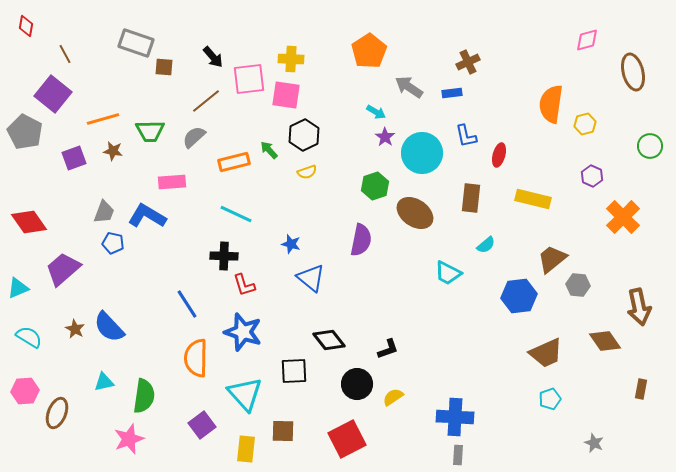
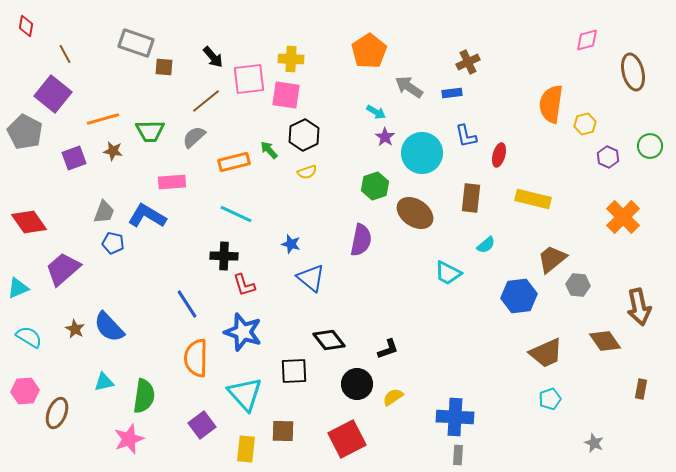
purple hexagon at (592, 176): moved 16 px right, 19 px up
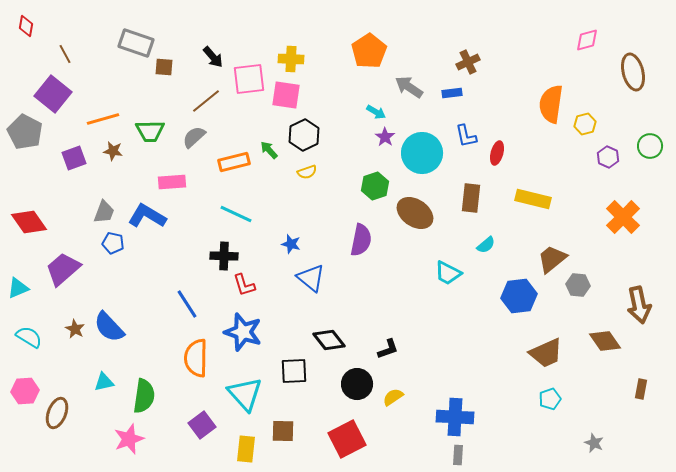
red ellipse at (499, 155): moved 2 px left, 2 px up
brown arrow at (639, 307): moved 2 px up
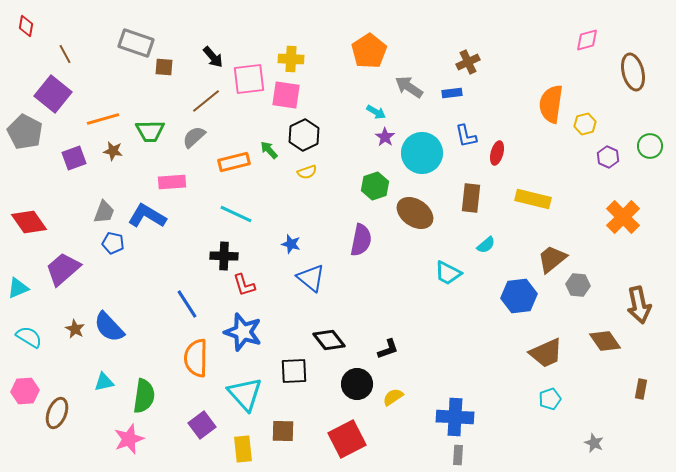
yellow rectangle at (246, 449): moved 3 px left; rotated 12 degrees counterclockwise
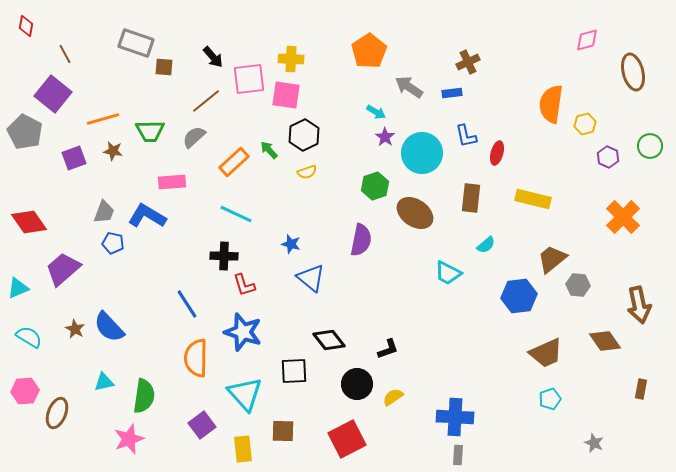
orange rectangle at (234, 162): rotated 28 degrees counterclockwise
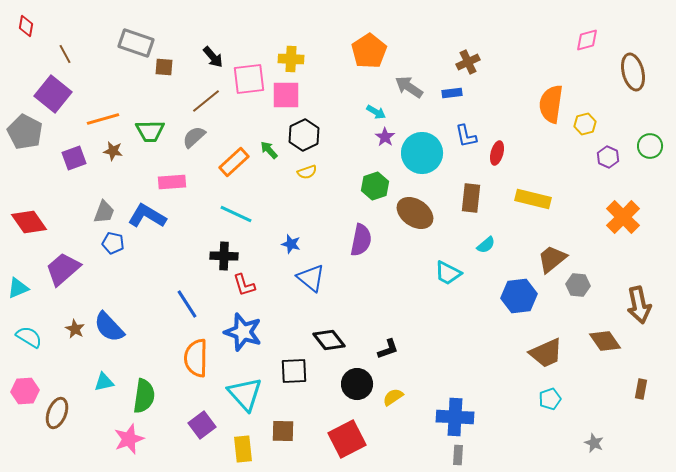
pink square at (286, 95): rotated 8 degrees counterclockwise
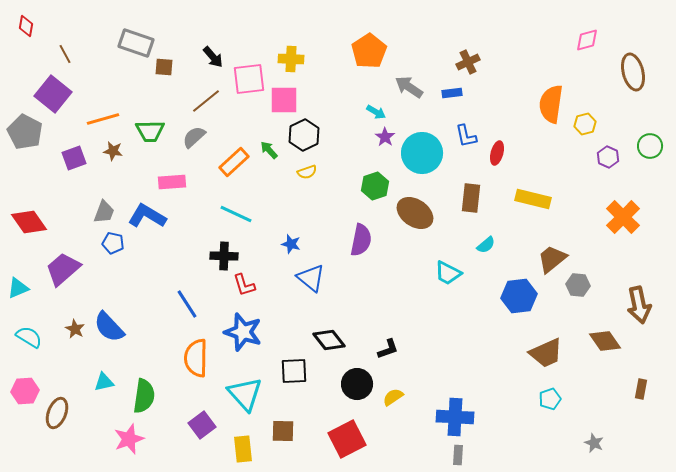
pink square at (286, 95): moved 2 px left, 5 px down
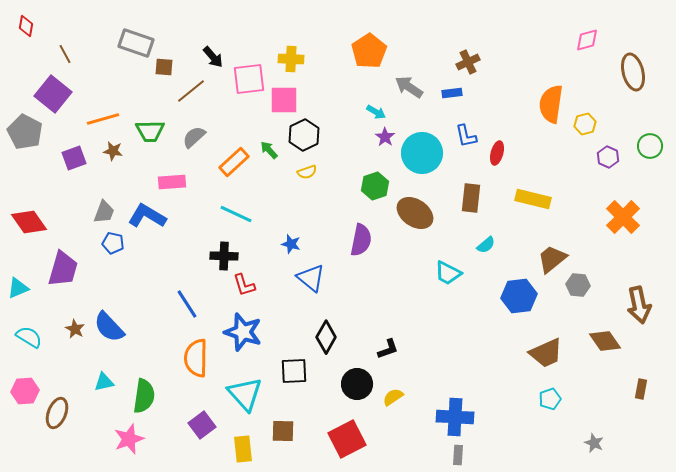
brown line at (206, 101): moved 15 px left, 10 px up
purple trapezoid at (63, 269): rotated 147 degrees clockwise
black diamond at (329, 340): moved 3 px left, 3 px up; rotated 68 degrees clockwise
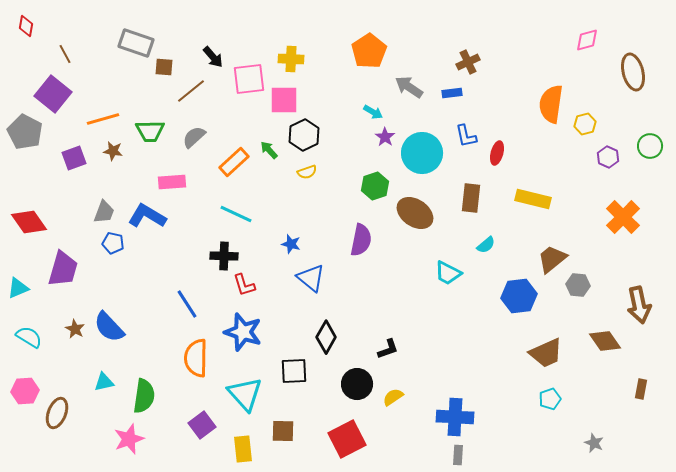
cyan arrow at (376, 112): moved 3 px left
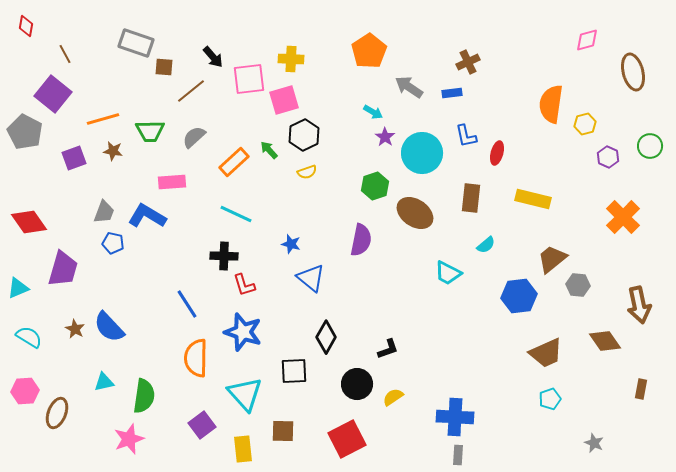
pink square at (284, 100): rotated 16 degrees counterclockwise
